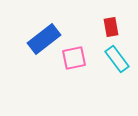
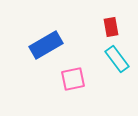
blue rectangle: moved 2 px right, 6 px down; rotated 8 degrees clockwise
pink square: moved 1 px left, 21 px down
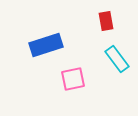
red rectangle: moved 5 px left, 6 px up
blue rectangle: rotated 12 degrees clockwise
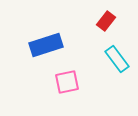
red rectangle: rotated 48 degrees clockwise
pink square: moved 6 px left, 3 px down
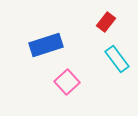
red rectangle: moved 1 px down
pink square: rotated 30 degrees counterclockwise
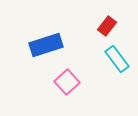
red rectangle: moved 1 px right, 4 px down
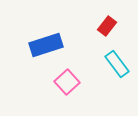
cyan rectangle: moved 5 px down
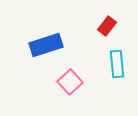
cyan rectangle: rotated 32 degrees clockwise
pink square: moved 3 px right
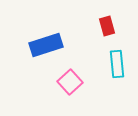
red rectangle: rotated 54 degrees counterclockwise
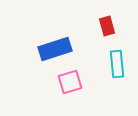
blue rectangle: moved 9 px right, 4 px down
pink square: rotated 25 degrees clockwise
